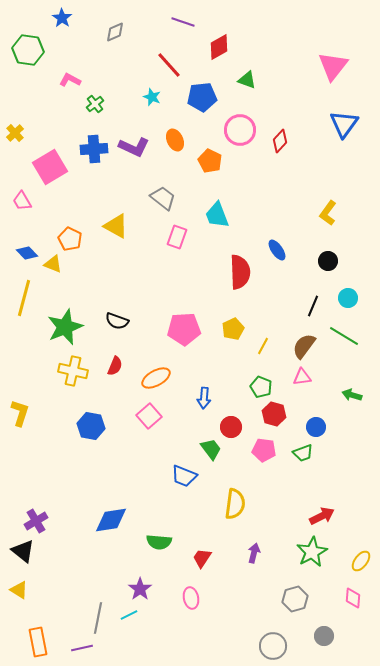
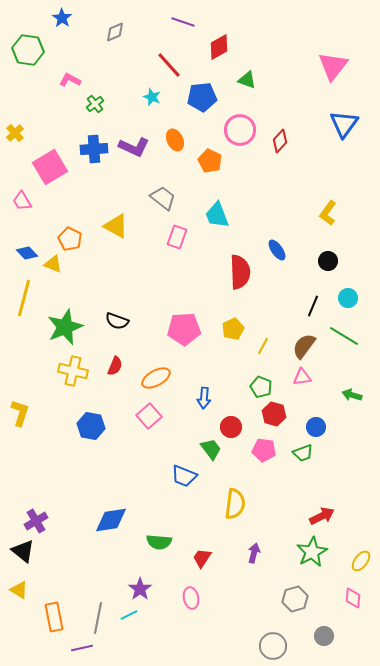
orange rectangle at (38, 642): moved 16 px right, 25 px up
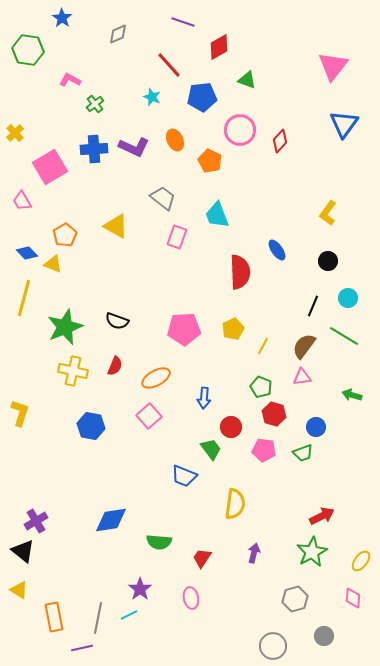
gray diamond at (115, 32): moved 3 px right, 2 px down
orange pentagon at (70, 239): moved 5 px left, 4 px up; rotated 15 degrees clockwise
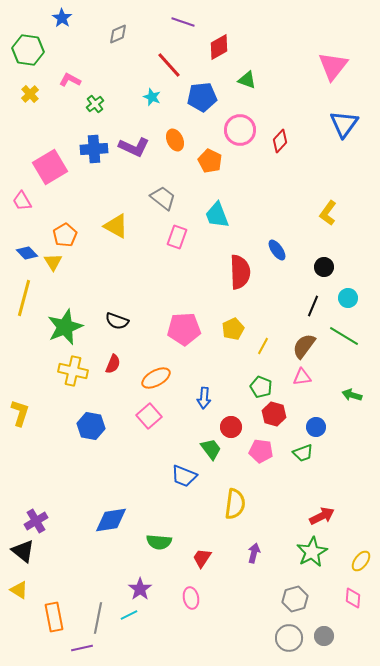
yellow cross at (15, 133): moved 15 px right, 39 px up
black circle at (328, 261): moved 4 px left, 6 px down
yellow triangle at (53, 264): moved 2 px up; rotated 36 degrees clockwise
red semicircle at (115, 366): moved 2 px left, 2 px up
pink pentagon at (264, 450): moved 3 px left, 1 px down
gray circle at (273, 646): moved 16 px right, 8 px up
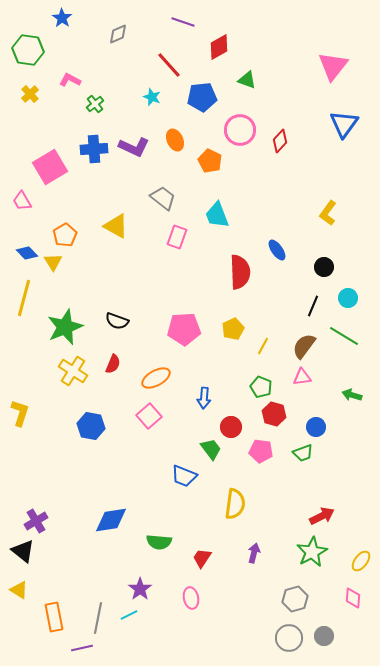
yellow cross at (73, 371): rotated 20 degrees clockwise
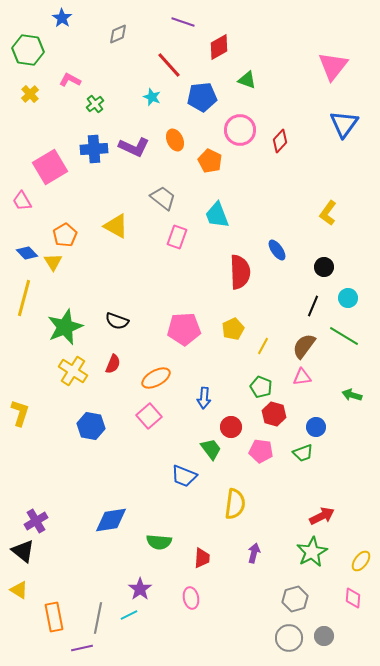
red trapezoid at (202, 558): rotated 150 degrees clockwise
